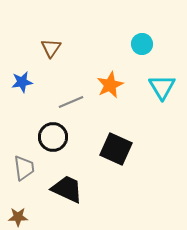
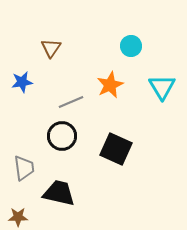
cyan circle: moved 11 px left, 2 px down
black circle: moved 9 px right, 1 px up
black trapezoid: moved 8 px left, 4 px down; rotated 12 degrees counterclockwise
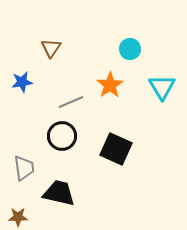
cyan circle: moved 1 px left, 3 px down
orange star: rotated 8 degrees counterclockwise
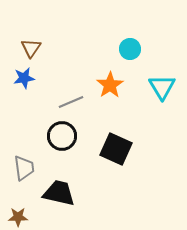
brown triangle: moved 20 px left
blue star: moved 2 px right, 4 px up
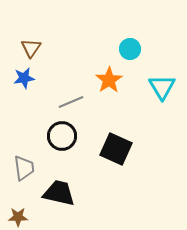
orange star: moved 1 px left, 5 px up
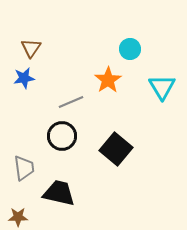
orange star: moved 1 px left
black square: rotated 16 degrees clockwise
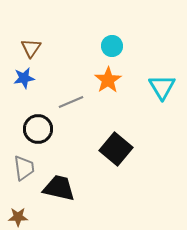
cyan circle: moved 18 px left, 3 px up
black circle: moved 24 px left, 7 px up
black trapezoid: moved 5 px up
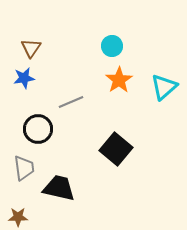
orange star: moved 11 px right
cyan triangle: moved 2 px right; rotated 20 degrees clockwise
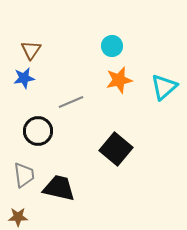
brown triangle: moved 2 px down
orange star: rotated 20 degrees clockwise
black circle: moved 2 px down
gray trapezoid: moved 7 px down
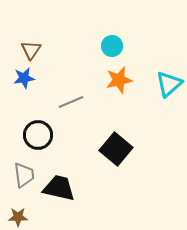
cyan triangle: moved 5 px right, 3 px up
black circle: moved 4 px down
